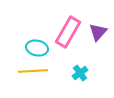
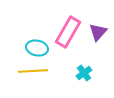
cyan cross: moved 4 px right
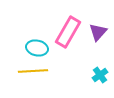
cyan cross: moved 16 px right, 2 px down
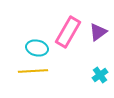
purple triangle: rotated 12 degrees clockwise
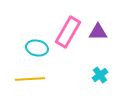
purple triangle: rotated 36 degrees clockwise
yellow line: moved 3 px left, 8 px down
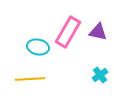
purple triangle: rotated 12 degrees clockwise
cyan ellipse: moved 1 px right, 1 px up
